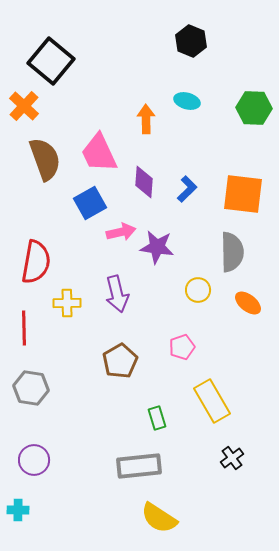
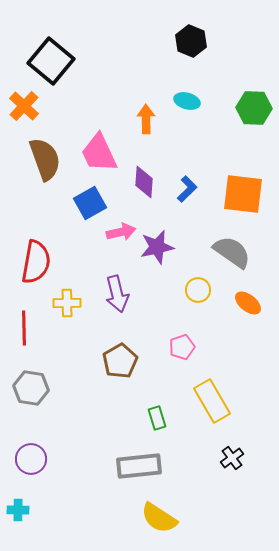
purple star: rotated 20 degrees counterclockwise
gray semicircle: rotated 54 degrees counterclockwise
purple circle: moved 3 px left, 1 px up
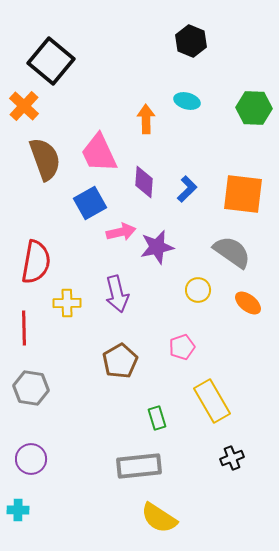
black cross: rotated 15 degrees clockwise
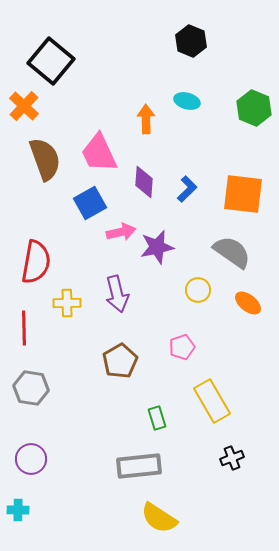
green hexagon: rotated 20 degrees clockwise
